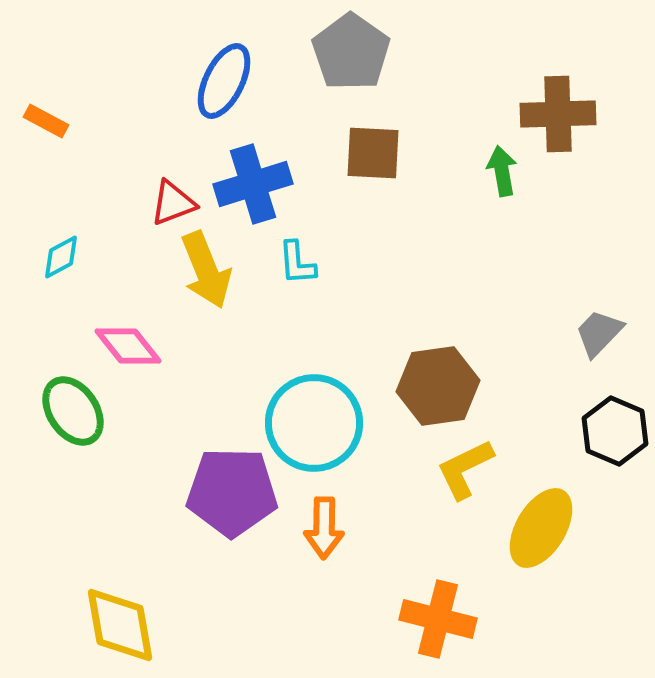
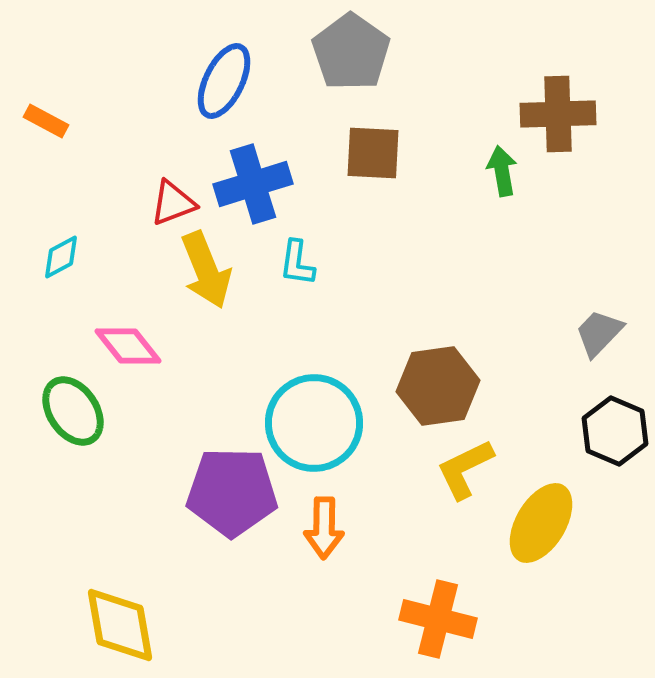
cyan L-shape: rotated 12 degrees clockwise
yellow ellipse: moved 5 px up
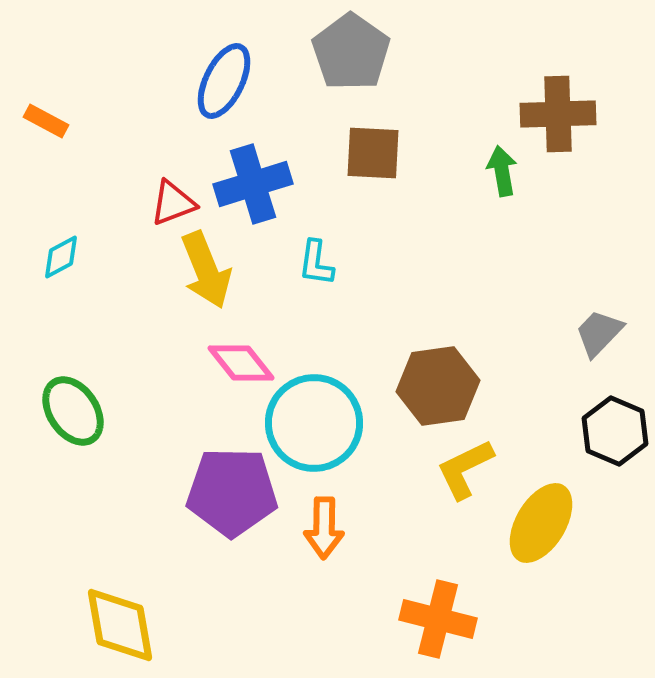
cyan L-shape: moved 19 px right
pink diamond: moved 113 px right, 17 px down
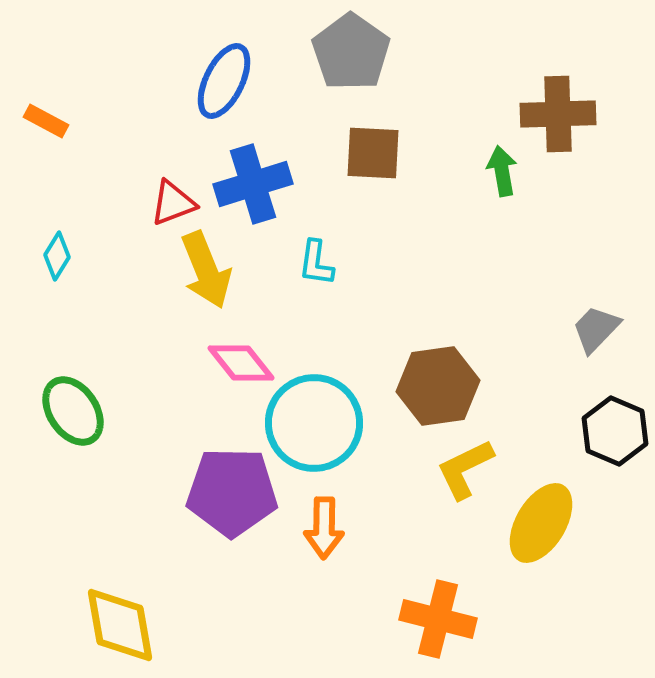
cyan diamond: moved 4 px left, 1 px up; rotated 30 degrees counterclockwise
gray trapezoid: moved 3 px left, 4 px up
